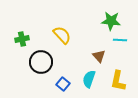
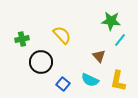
cyan line: rotated 56 degrees counterclockwise
cyan semicircle: moved 1 px right, 1 px down; rotated 84 degrees counterclockwise
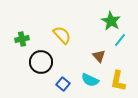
green star: rotated 24 degrees clockwise
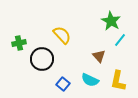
green cross: moved 3 px left, 4 px down
black circle: moved 1 px right, 3 px up
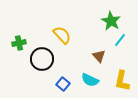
yellow L-shape: moved 4 px right
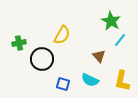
yellow semicircle: rotated 72 degrees clockwise
blue square: rotated 24 degrees counterclockwise
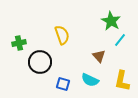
yellow semicircle: rotated 48 degrees counterclockwise
black circle: moved 2 px left, 3 px down
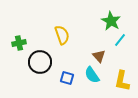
cyan semicircle: moved 2 px right, 5 px up; rotated 30 degrees clockwise
blue square: moved 4 px right, 6 px up
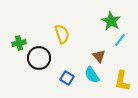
yellow semicircle: moved 1 px up
black circle: moved 1 px left, 4 px up
blue square: rotated 16 degrees clockwise
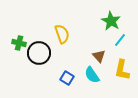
green cross: rotated 24 degrees clockwise
black circle: moved 5 px up
yellow L-shape: moved 11 px up
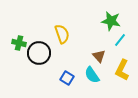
green star: rotated 18 degrees counterclockwise
yellow L-shape: rotated 15 degrees clockwise
